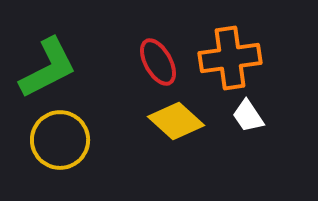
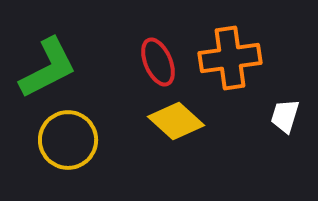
red ellipse: rotated 6 degrees clockwise
white trapezoid: moved 37 px right; rotated 51 degrees clockwise
yellow circle: moved 8 px right
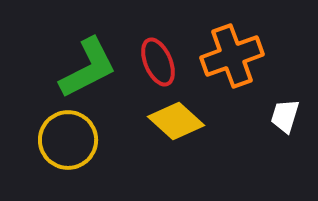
orange cross: moved 2 px right, 2 px up; rotated 12 degrees counterclockwise
green L-shape: moved 40 px right
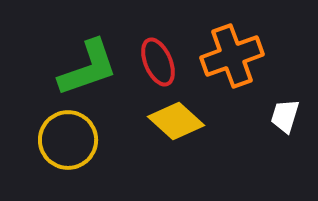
green L-shape: rotated 8 degrees clockwise
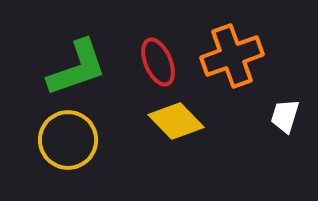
green L-shape: moved 11 px left
yellow diamond: rotated 4 degrees clockwise
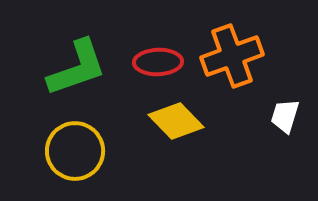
red ellipse: rotated 69 degrees counterclockwise
yellow circle: moved 7 px right, 11 px down
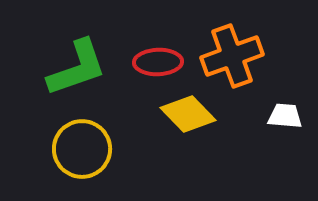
white trapezoid: rotated 78 degrees clockwise
yellow diamond: moved 12 px right, 7 px up
yellow circle: moved 7 px right, 2 px up
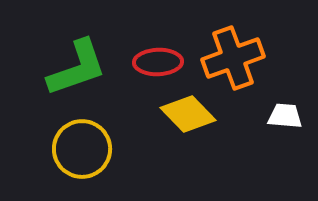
orange cross: moved 1 px right, 2 px down
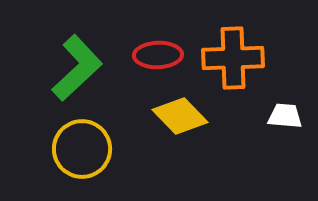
orange cross: rotated 18 degrees clockwise
red ellipse: moved 7 px up
green L-shape: rotated 24 degrees counterclockwise
yellow diamond: moved 8 px left, 2 px down
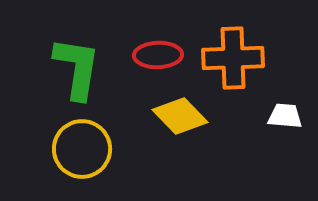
green L-shape: rotated 38 degrees counterclockwise
